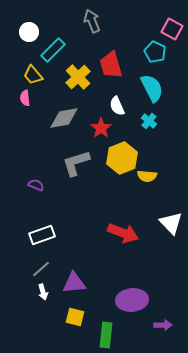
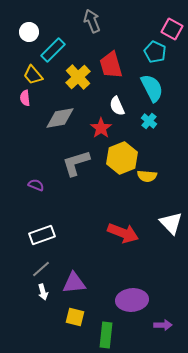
gray diamond: moved 4 px left
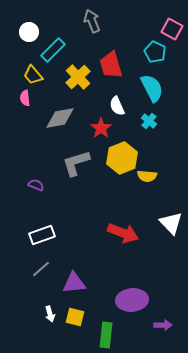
white arrow: moved 7 px right, 22 px down
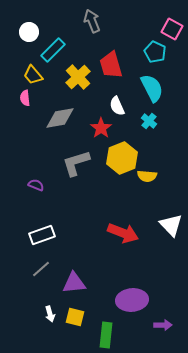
white triangle: moved 2 px down
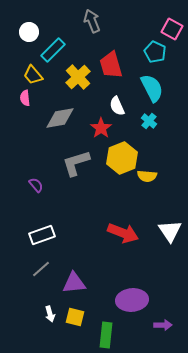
purple semicircle: rotated 28 degrees clockwise
white triangle: moved 1 px left, 6 px down; rotated 10 degrees clockwise
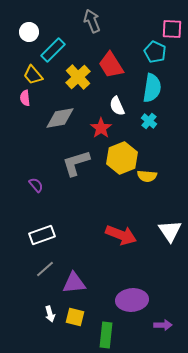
pink square: rotated 25 degrees counterclockwise
red trapezoid: rotated 16 degrees counterclockwise
cyan semicircle: rotated 36 degrees clockwise
red arrow: moved 2 px left, 2 px down
gray line: moved 4 px right
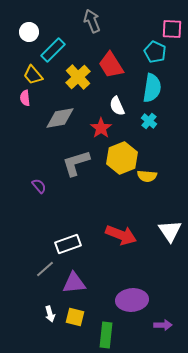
purple semicircle: moved 3 px right, 1 px down
white rectangle: moved 26 px right, 9 px down
